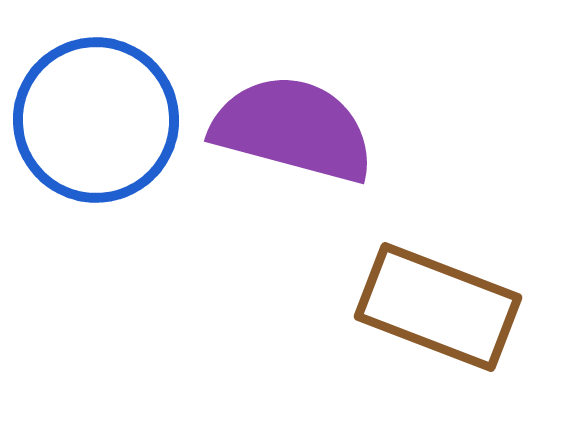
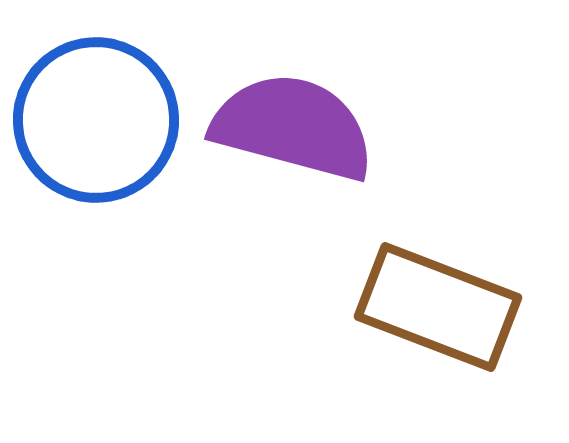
purple semicircle: moved 2 px up
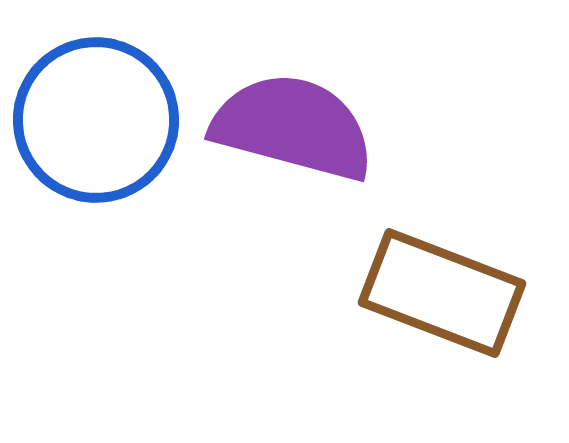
brown rectangle: moved 4 px right, 14 px up
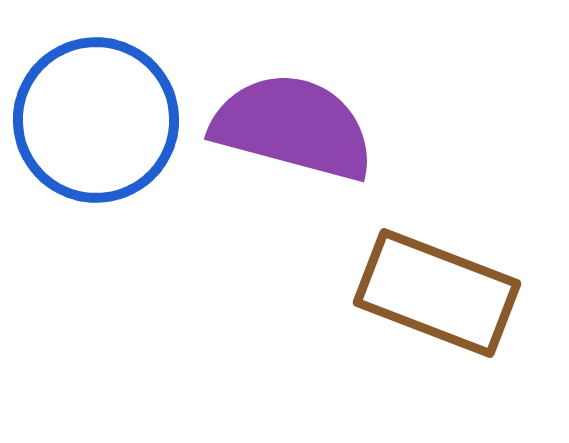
brown rectangle: moved 5 px left
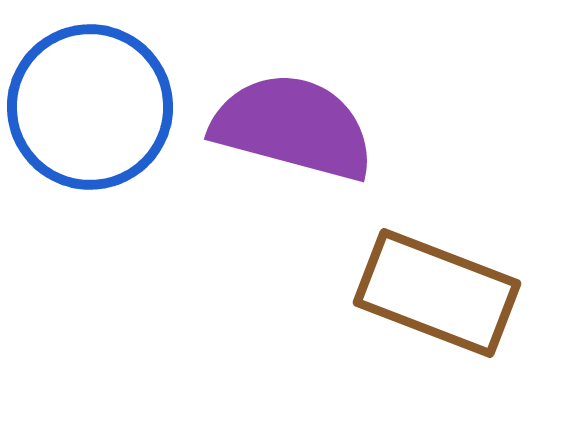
blue circle: moved 6 px left, 13 px up
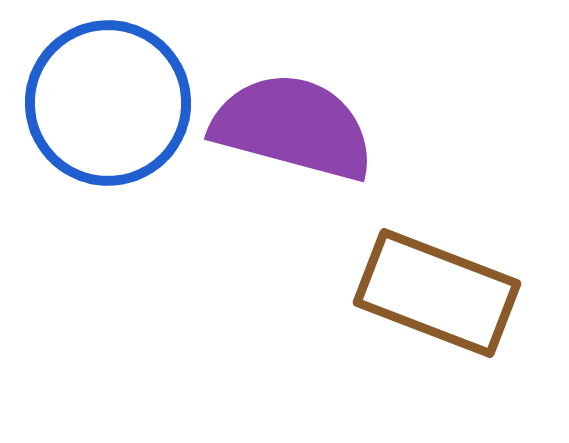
blue circle: moved 18 px right, 4 px up
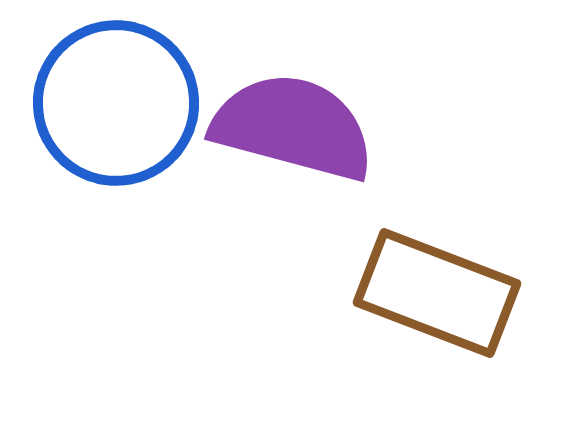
blue circle: moved 8 px right
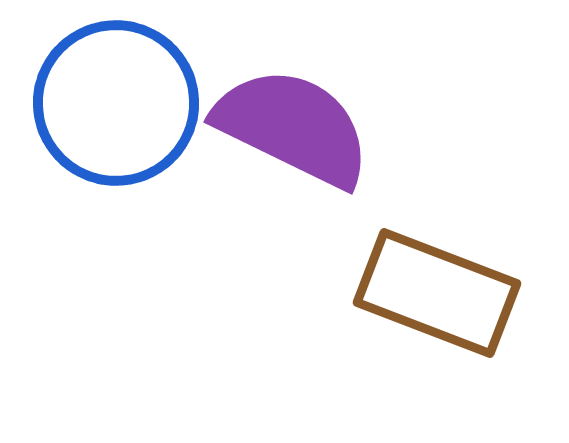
purple semicircle: rotated 11 degrees clockwise
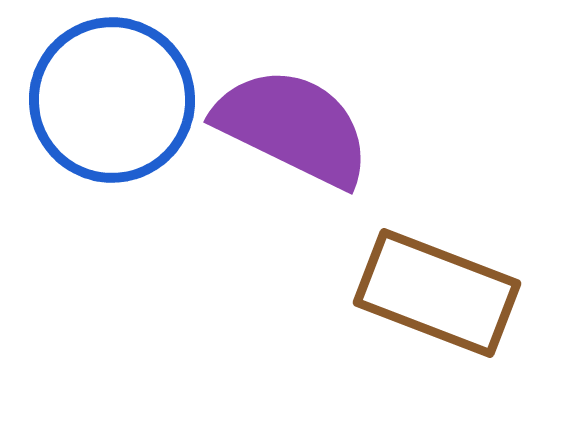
blue circle: moved 4 px left, 3 px up
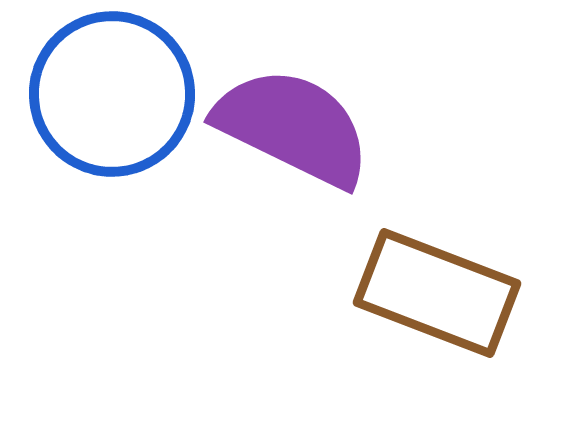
blue circle: moved 6 px up
